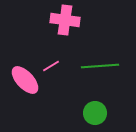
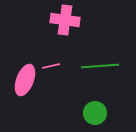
pink line: rotated 18 degrees clockwise
pink ellipse: rotated 64 degrees clockwise
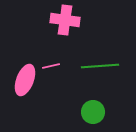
green circle: moved 2 px left, 1 px up
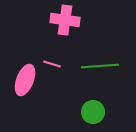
pink line: moved 1 px right, 2 px up; rotated 30 degrees clockwise
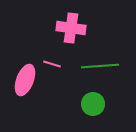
pink cross: moved 6 px right, 8 px down
green circle: moved 8 px up
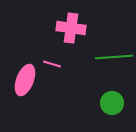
green line: moved 14 px right, 9 px up
green circle: moved 19 px right, 1 px up
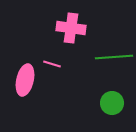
pink ellipse: rotated 8 degrees counterclockwise
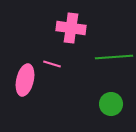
green circle: moved 1 px left, 1 px down
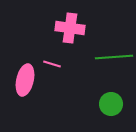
pink cross: moved 1 px left
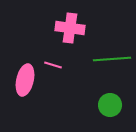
green line: moved 2 px left, 2 px down
pink line: moved 1 px right, 1 px down
green circle: moved 1 px left, 1 px down
